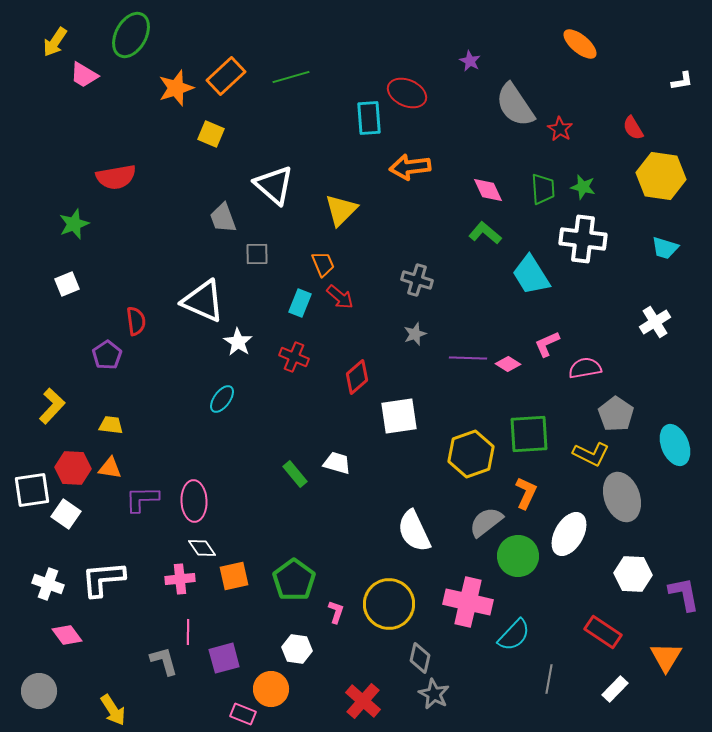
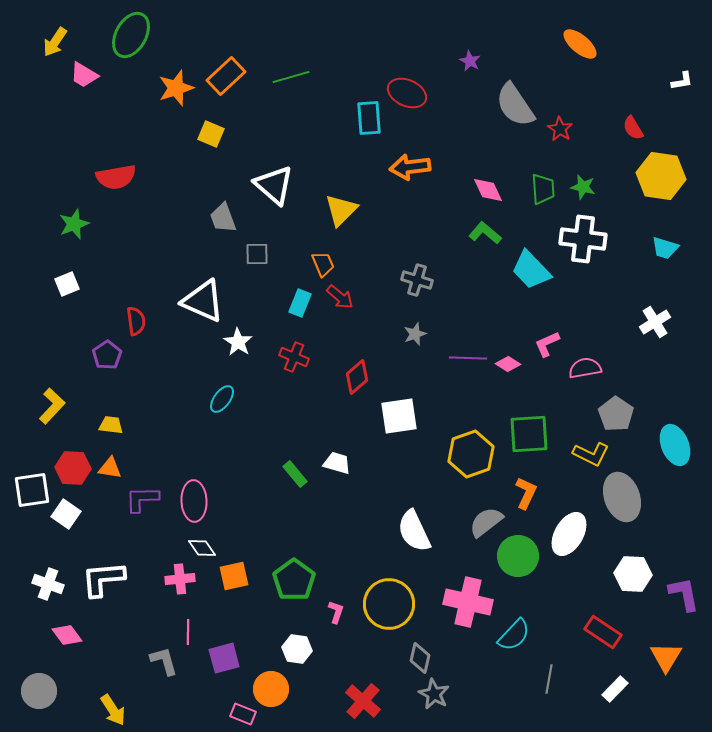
cyan trapezoid at (531, 275): moved 5 px up; rotated 12 degrees counterclockwise
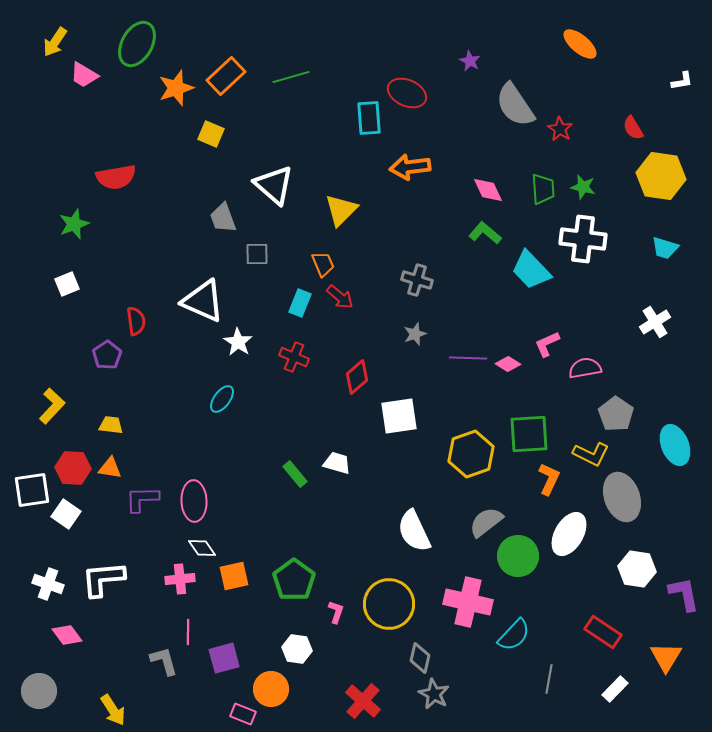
green ellipse at (131, 35): moved 6 px right, 9 px down
orange L-shape at (526, 493): moved 23 px right, 14 px up
white hexagon at (633, 574): moved 4 px right, 5 px up; rotated 6 degrees clockwise
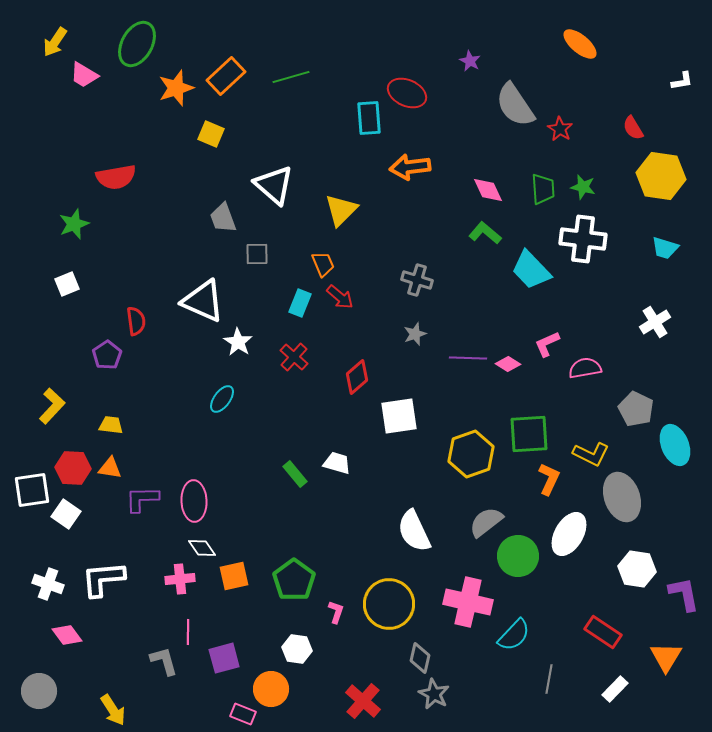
red cross at (294, 357): rotated 20 degrees clockwise
gray pentagon at (616, 414): moved 20 px right, 5 px up; rotated 8 degrees counterclockwise
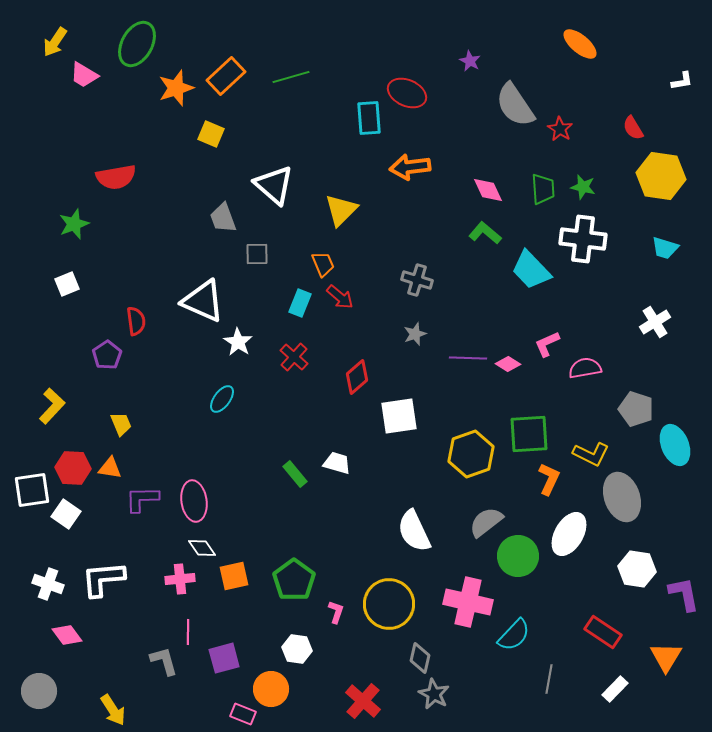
gray pentagon at (636, 409): rotated 8 degrees counterclockwise
yellow trapezoid at (111, 425): moved 10 px right, 1 px up; rotated 60 degrees clockwise
pink ellipse at (194, 501): rotated 6 degrees counterclockwise
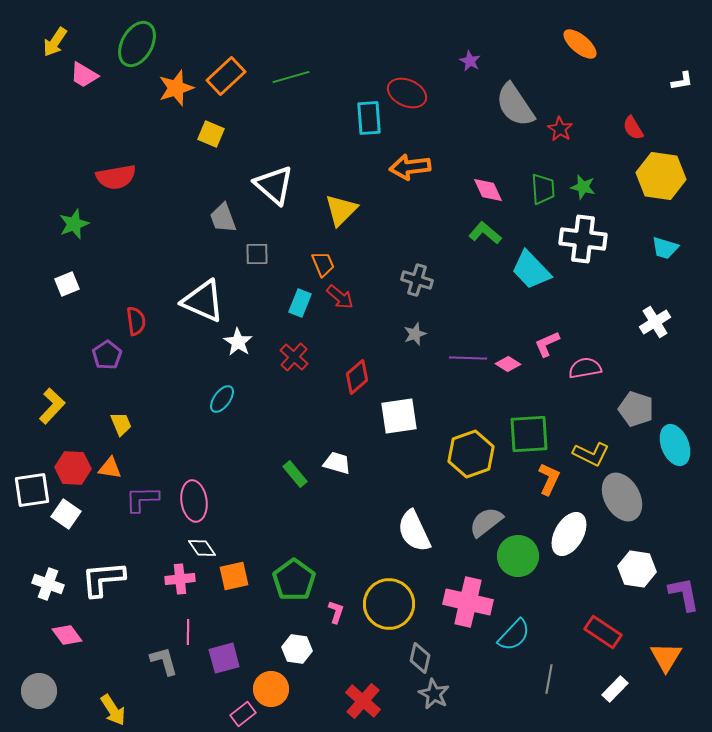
gray ellipse at (622, 497): rotated 9 degrees counterclockwise
pink rectangle at (243, 714): rotated 60 degrees counterclockwise
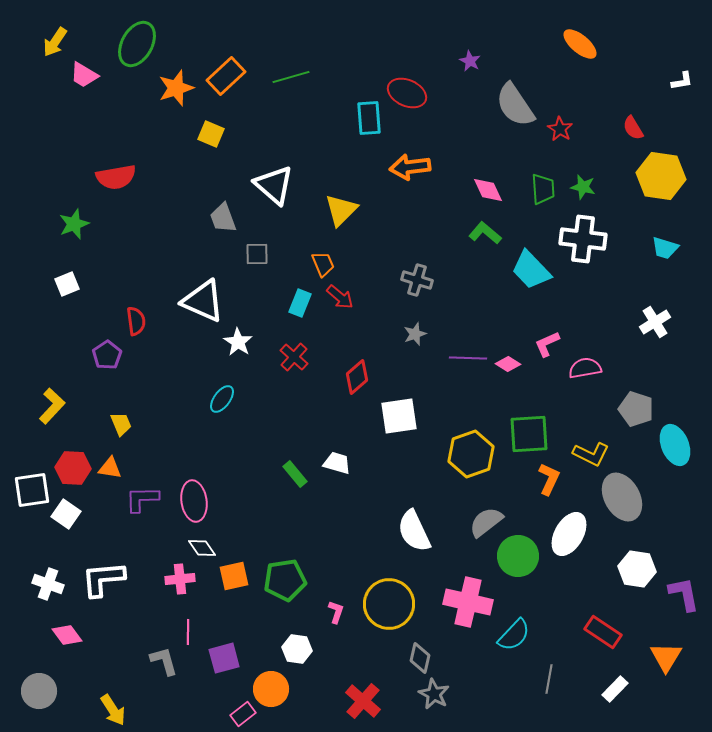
green pentagon at (294, 580): moved 9 px left; rotated 27 degrees clockwise
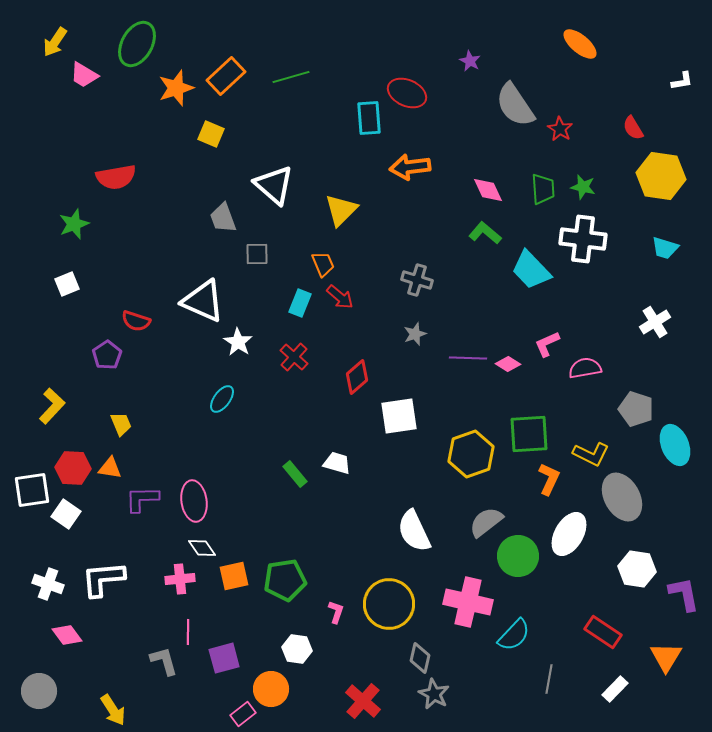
red semicircle at (136, 321): rotated 116 degrees clockwise
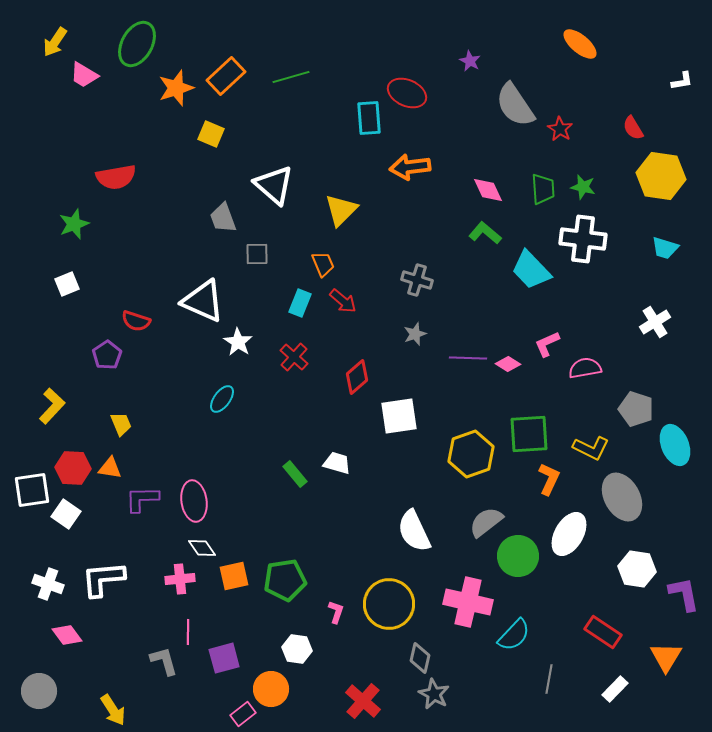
red arrow at (340, 297): moved 3 px right, 4 px down
yellow L-shape at (591, 454): moved 6 px up
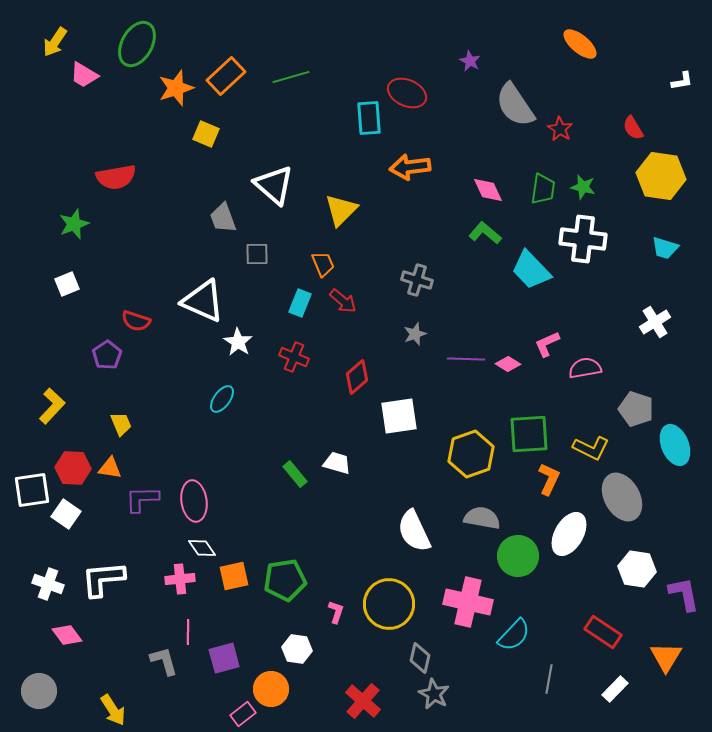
yellow square at (211, 134): moved 5 px left
green trapezoid at (543, 189): rotated 12 degrees clockwise
red cross at (294, 357): rotated 20 degrees counterclockwise
purple line at (468, 358): moved 2 px left, 1 px down
gray semicircle at (486, 522): moved 4 px left, 4 px up; rotated 48 degrees clockwise
